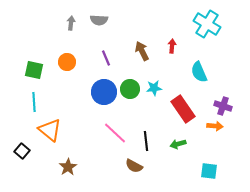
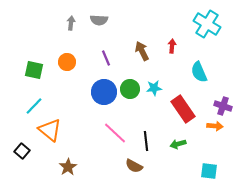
cyan line: moved 4 px down; rotated 48 degrees clockwise
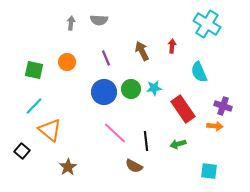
green circle: moved 1 px right
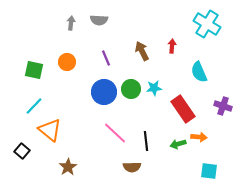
orange arrow: moved 16 px left, 11 px down
brown semicircle: moved 2 px left, 1 px down; rotated 30 degrees counterclockwise
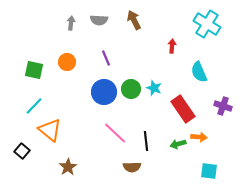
brown arrow: moved 8 px left, 31 px up
cyan star: rotated 28 degrees clockwise
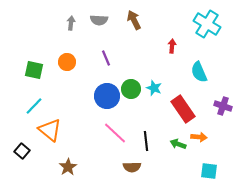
blue circle: moved 3 px right, 4 px down
green arrow: rotated 35 degrees clockwise
